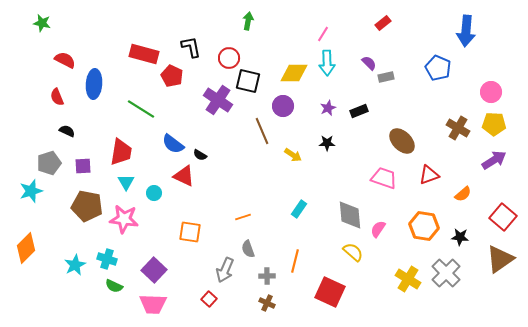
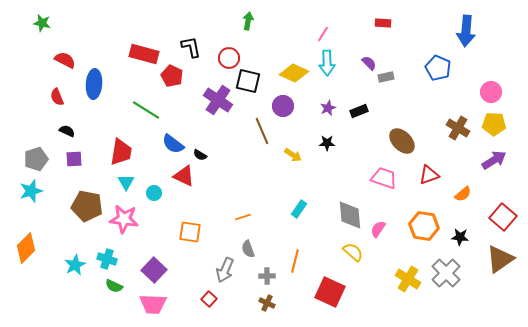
red rectangle at (383, 23): rotated 42 degrees clockwise
yellow diamond at (294, 73): rotated 24 degrees clockwise
green line at (141, 109): moved 5 px right, 1 px down
gray pentagon at (49, 163): moved 13 px left, 4 px up
purple square at (83, 166): moved 9 px left, 7 px up
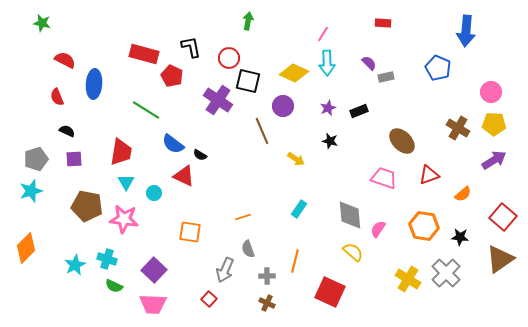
black star at (327, 143): moved 3 px right, 2 px up; rotated 14 degrees clockwise
yellow arrow at (293, 155): moved 3 px right, 4 px down
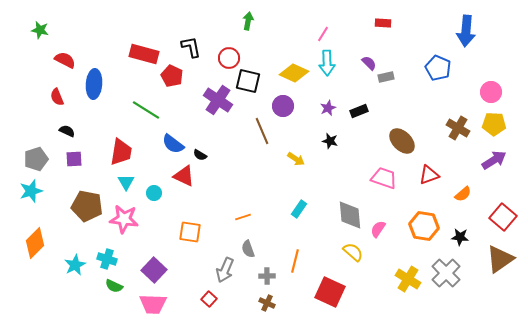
green star at (42, 23): moved 2 px left, 7 px down
orange diamond at (26, 248): moved 9 px right, 5 px up
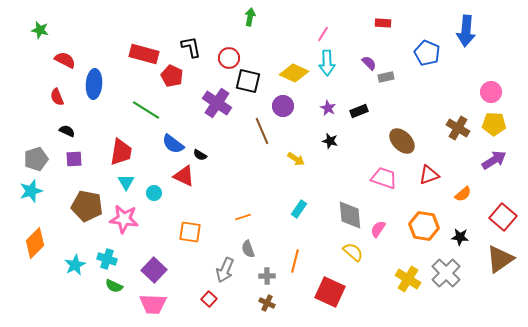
green arrow at (248, 21): moved 2 px right, 4 px up
blue pentagon at (438, 68): moved 11 px left, 15 px up
purple cross at (218, 100): moved 1 px left, 3 px down
purple star at (328, 108): rotated 21 degrees counterclockwise
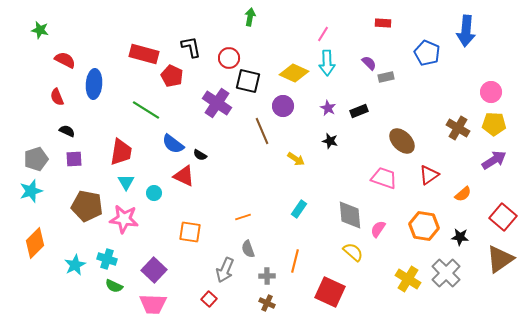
red triangle at (429, 175): rotated 15 degrees counterclockwise
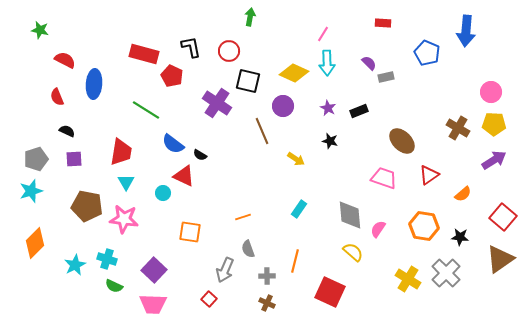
red circle at (229, 58): moved 7 px up
cyan circle at (154, 193): moved 9 px right
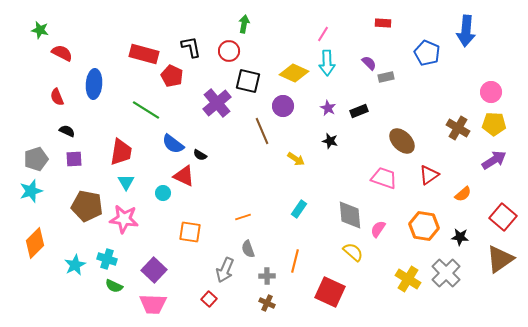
green arrow at (250, 17): moved 6 px left, 7 px down
red semicircle at (65, 60): moved 3 px left, 7 px up
purple cross at (217, 103): rotated 16 degrees clockwise
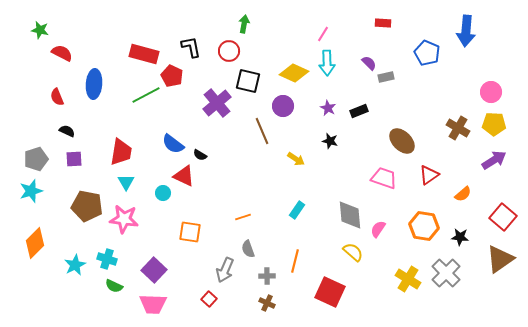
green line at (146, 110): moved 15 px up; rotated 60 degrees counterclockwise
cyan rectangle at (299, 209): moved 2 px left, 1 px down
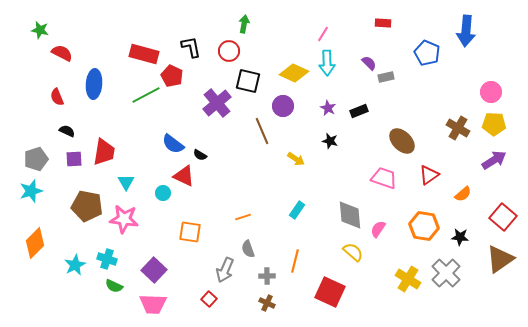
red trapezoid at (121, 152): moved 17 px left
